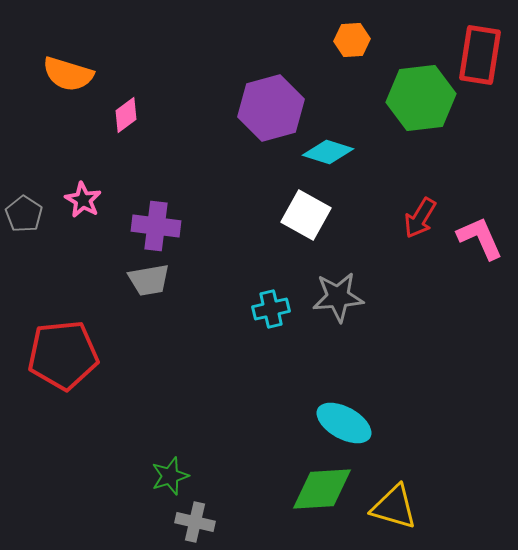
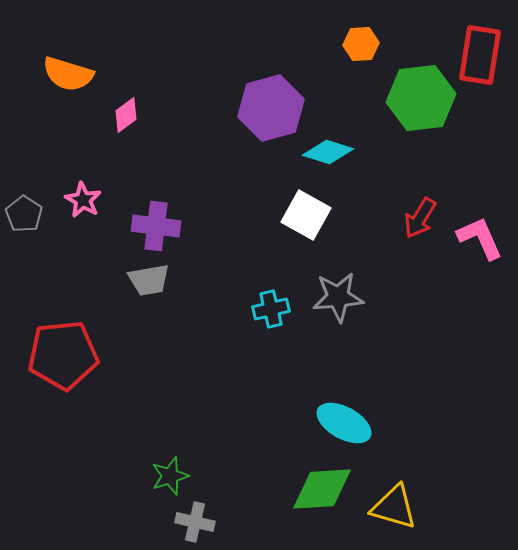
orange hexagon: moved 9 px right, 4 px down
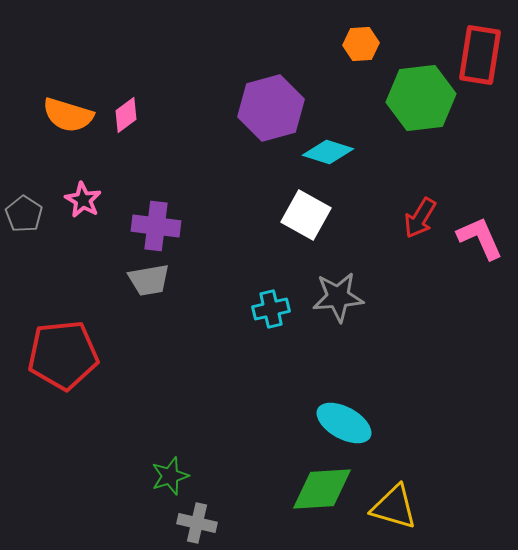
orange semicircle: moved 41 px down
gray cross: moved 2 px right, 1 px down
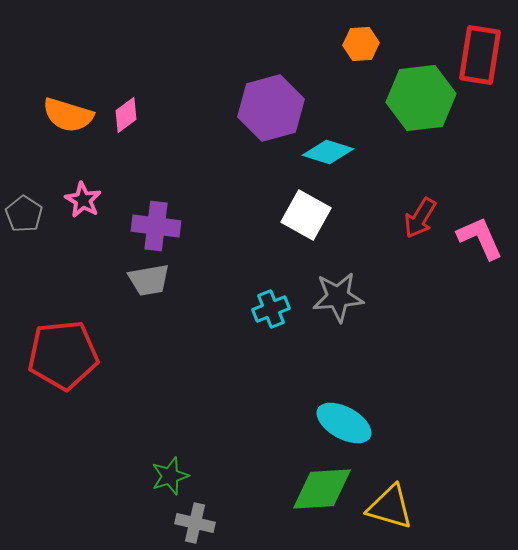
cyan cross: rotated 9 degrees counterclockwise
yellow triangle: moved 4 px left
gray cross: moved 2 px left
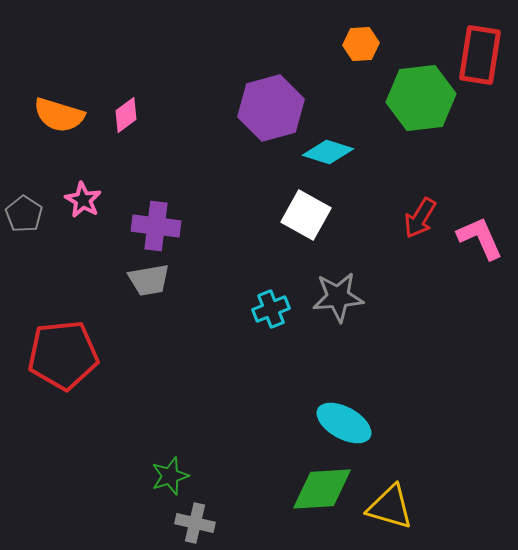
orange semicircle: moved 9 px left
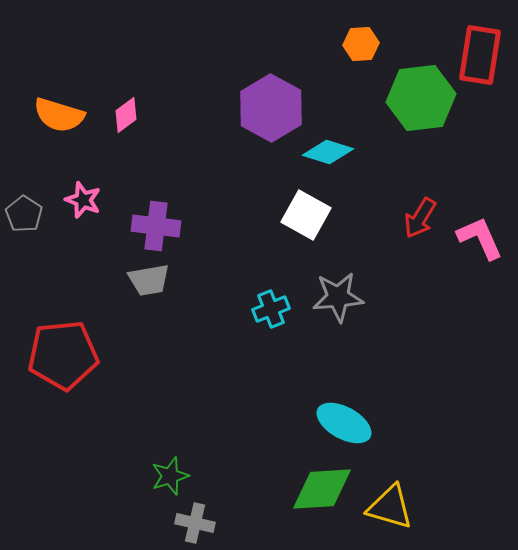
purple hexagon: rotated 16 degrees counterclockwise
pink star: rotated 9 degrees counterclockwise
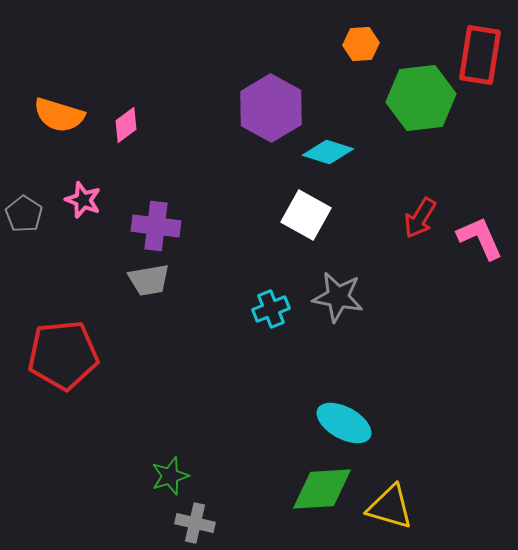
pink diamond: moved 10 px down
gray star: rotated 15 degrees clockwise
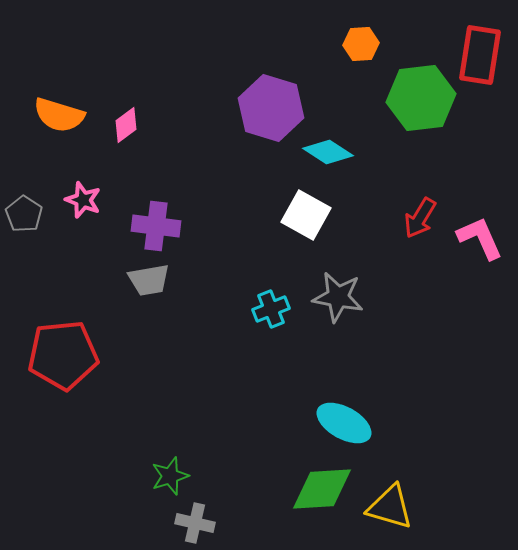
purple hexagon: rotated 12 degrees counterclockwise
cyan diamond: rotated 15 degrees clockwise
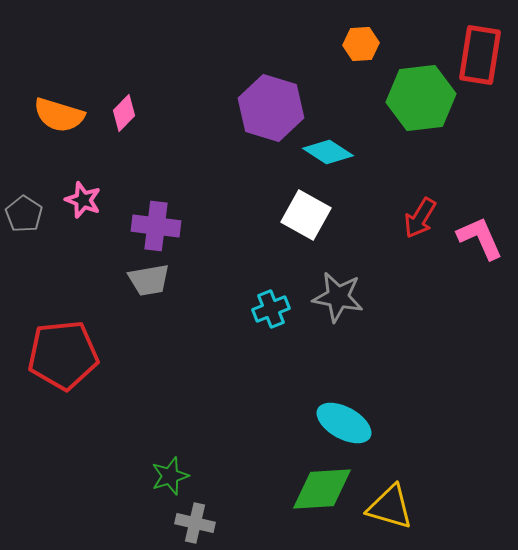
pink diamond: moved 2 px left, 12 px up; rotated 9 degrees counterclockwise
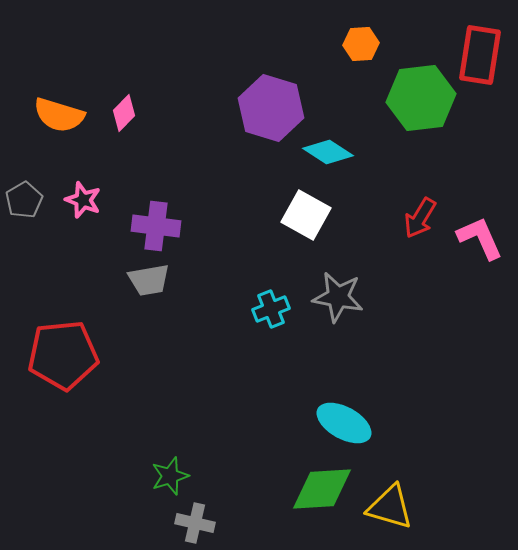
gray pentagon: moved 14 px up; rotated 9 degrees clockwise
